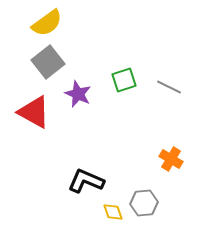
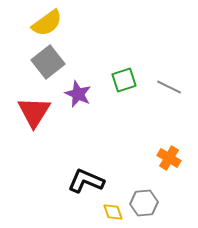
red triangle: rotated 33 degrees clockwise
orange cross: moved 2 px left, 1 px up
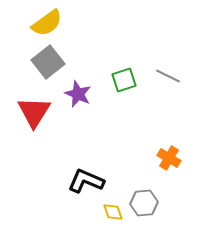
gray line: moved 1 px left, 11 px up
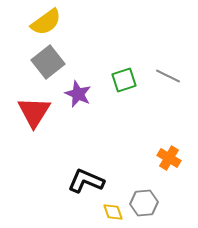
yellow semicircle: moved 1 px left, 1 px up
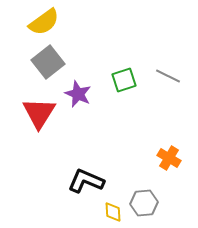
yellow semicircle: moved 2 px left
red triangle: moved 5 px right, 1 px down
yellow diamond: rotated 15 degrees clockwise
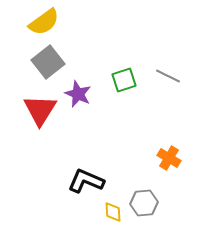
red triangle: moved 1 px right, 3 px up
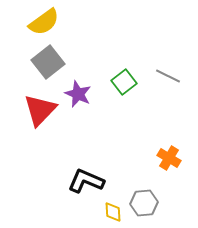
green square: moved 2 px down; rotated 20 degrees counterclockwise
red triangle: rotated 12 degrees clockwise
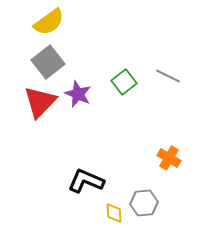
yellow semicircle: moved 5 px right
red triangle: moved 8 px up
yellow diamond: moved 1 px right, 1 px down
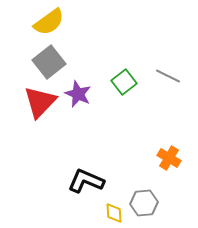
gray square: moved 1 px right
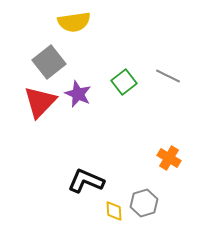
yellow semicircle: moved 25 px right; rotated 28 degrees clockwise
gray hexagon: rotated 12 degrees counterclockwise
yellow diamond: moved 2 px up
